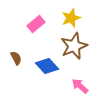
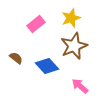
brown semicircle: rotated 24 degrees counterclockwise
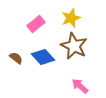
brown star: rotated 24 degrees counterclockwise
blue diamond: moved 4 px left, 9 px up
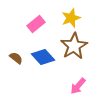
brown star: rotated 16 degrees clockwise
pink arrow: moved 2 px left; rotated 90 degrees counterclockwise
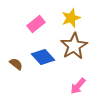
brown semicircle: moved 6 px down
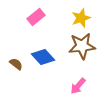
yellow star: moved 10 px right
pink rectangle: moved 7 px up
brown star: moved 8 px right; rotated 24 degrees clockwise
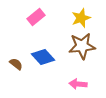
pink arrow: moved 2 px up; rotated 54 degrees clockwise
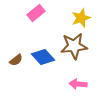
pink rectangle: moved 4 px up
brown star: moved 8 px left
brown semicircle: moved 4 px up; rotated 104 degrees clockwise
